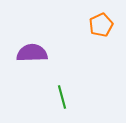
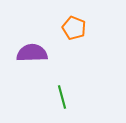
orange pentagon: moved 27 px left, 3 px down; rotated 25 degrees counterclockwise
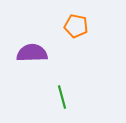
orange pentagon: moved 2 px right, 2 px up; rotated 10 degrees counterclockwise
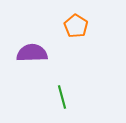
orange pentagon: rotated 20 degrees clockwise
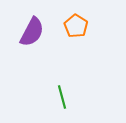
purple semicircle: moved 21 px up; rotated 120 degrees clockwise
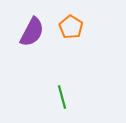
orange pentagon: moved 5 px left, 1 px down
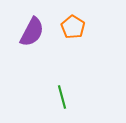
orange pentagon: moved 2 px right
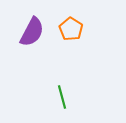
orange pentagon: moved 2 px left, 2 px down
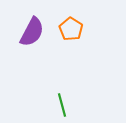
green line: moved 8 px down
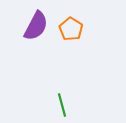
purple semicircle: moved 4 px right, 6 px up
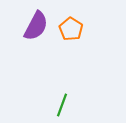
green line: rotated 35 degrees clockwise
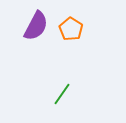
green line: moved 11 px up; rotated 15 degrees clockwise
